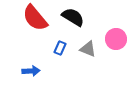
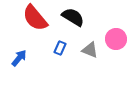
gray triangle: moved 2 px right, 1 px down
blue arrow: moved 12 px left, 13 px up; rotated 48 degrees counterclockwise
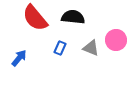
black semicircle: rotated 25 degrees counterclockwise
pink circle: moved 1 px down
gray triangle: moved 1 px right, 2 px up
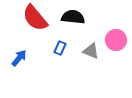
gray triangle: moved 3 px down
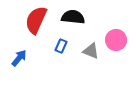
red semicircle: moved 1 px right, 2 px down; rotated 64 degrees clockwise
blue rectangle: moved 1 px right, 2 px up
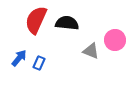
black semicircle: moved 6 px left, 6 px down
pink circle: moved 1 px left
blue rectangle: moved 22 px left, 17 px down
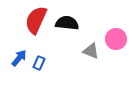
pink circle: moved 1 px right, 1 px up
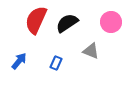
black semicircle: rotated 40 degrees counterclockwise
pink circle: moved 5 px left, 17 px up
blue arrow: moved 3 px down
blue rectangle: moved 17 px right
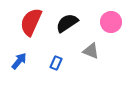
red semicircle: moved 5 px left, 2 px down
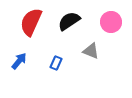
black semicircle: moved 2 px right, 2 px up
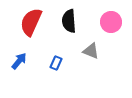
black semicircle: rotated 60 degrees counterclockwise
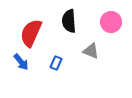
red semicircle: moved 11 px down
blue arrow: moved 2 px right, 1 px down; rotated 102 degrees clockwise
